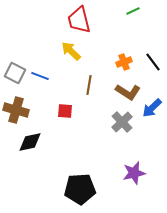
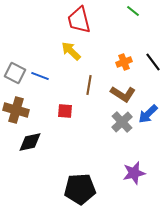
green line: rotated 64 degrees clockwise
brown L-shape: moved 5 px left, 2 px down
blue arrow: moved 4 px left, 6 px down
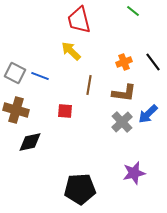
brown L-shape: moved 1 px right, 1 px up; rotated 25 degrees counterclockwise
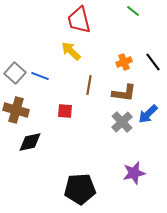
gray square: rotated 15 degrees clockwise
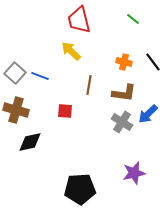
green line: moved 8 px down
orange cross: rotated 35 degrees clockwise
gray cross: rotated 15 degrees counterclockwise
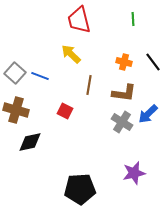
green line: rotated 48 degrees clockwise
yellow arrow: moved 3 px down
red square: rotated 21 degrees clockwise
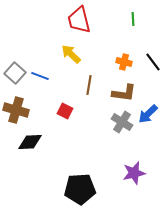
black diamond: rotated 10 degrees clockwise
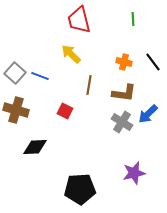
black diamond: moved 5 px right, 5 px down
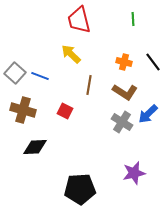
brown L-shape: moved 1 px right, 1 px up; rotated 25 degrees clockwise
brown cross: moved 7 px right
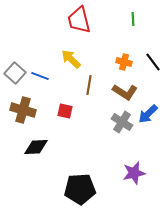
yellow arrow: moved 5 px down
red square: rotated 14 degrees counterclockwise
black diamond: moved 1 px right
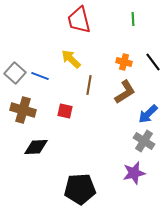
brown L-shape: rotated 65 degrees counterclockwise
gray cross: moved 22 px right, 19 px down
